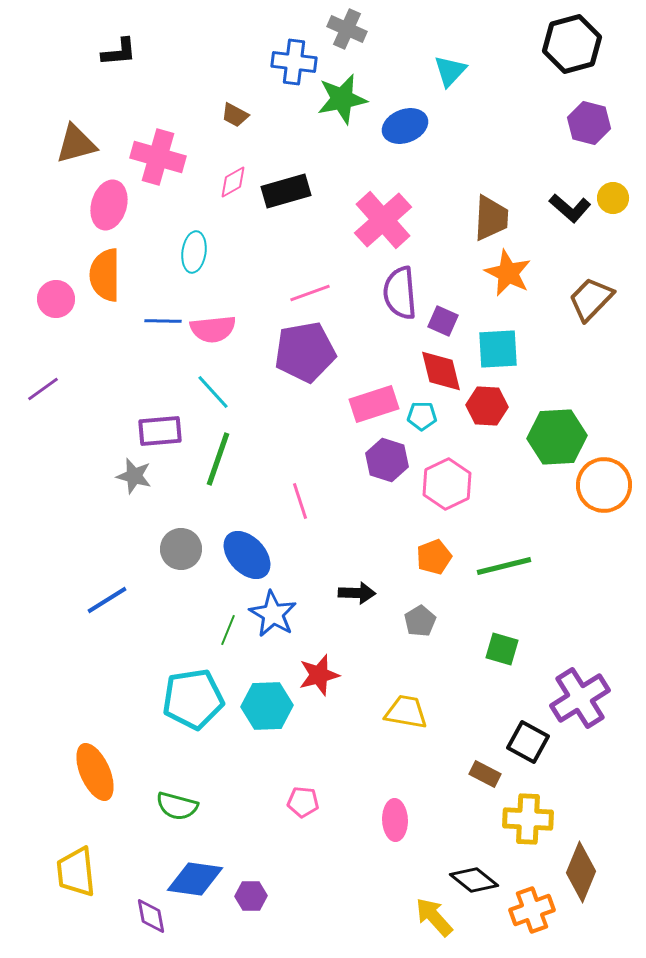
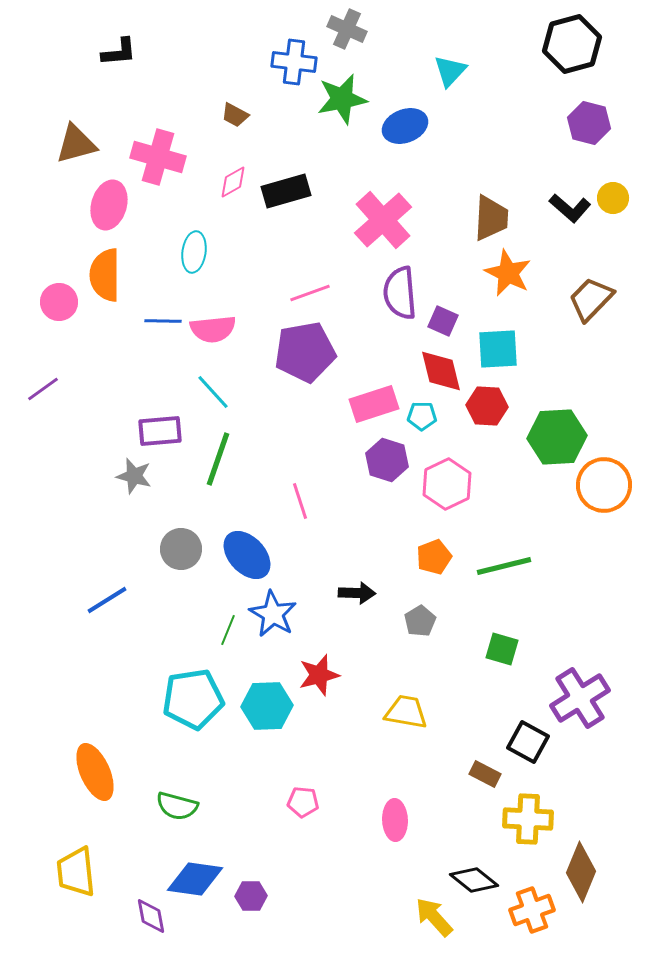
pink circle at (56, 299): moved 3 px right, 3 px down
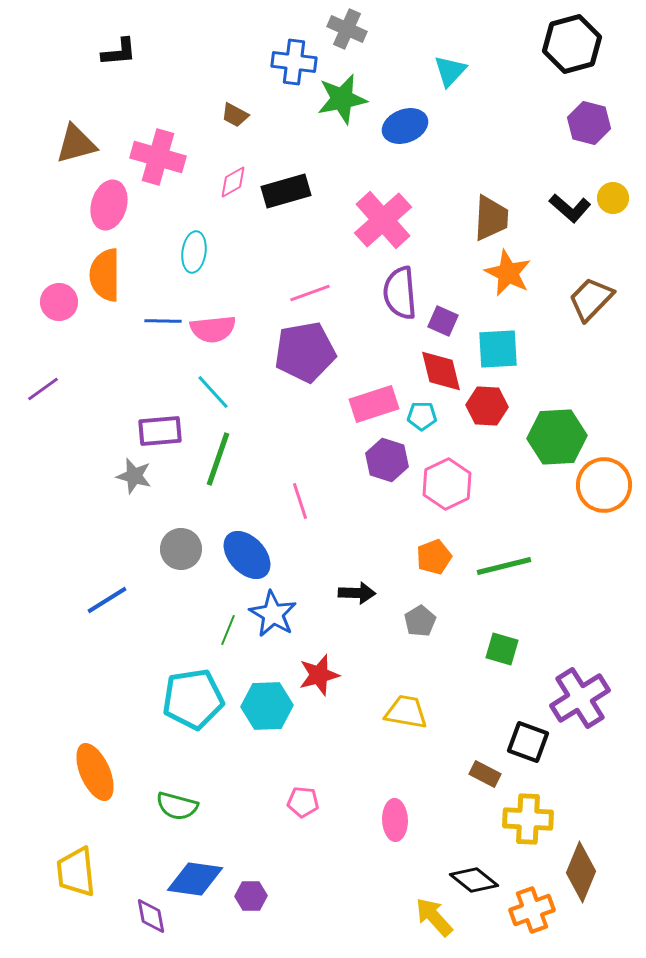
black square at (528, 742): rotated 9 degrees counterclockwise
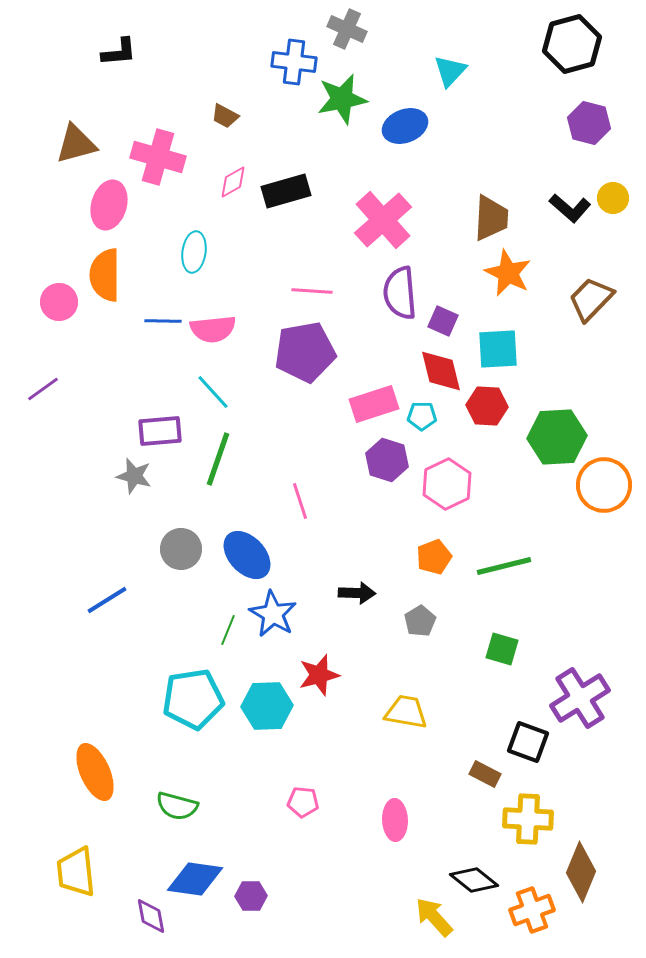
brown trapezoid at (235, 115): moved 10 px left, 1 px down
pink line at (310, 293): moved 2 px right, 2 px up; rotated 24 degrees clockwise
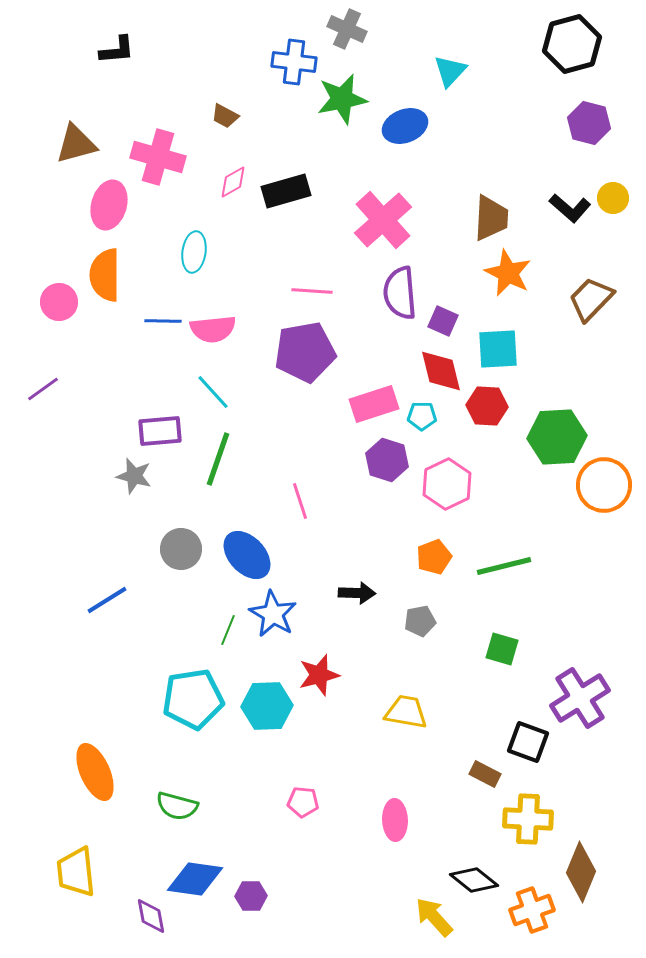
black L-shape at (119, 52): moved 2 px left, 2 px up
gray pentagon at (420, 621): rotated 20 degrees clockwise
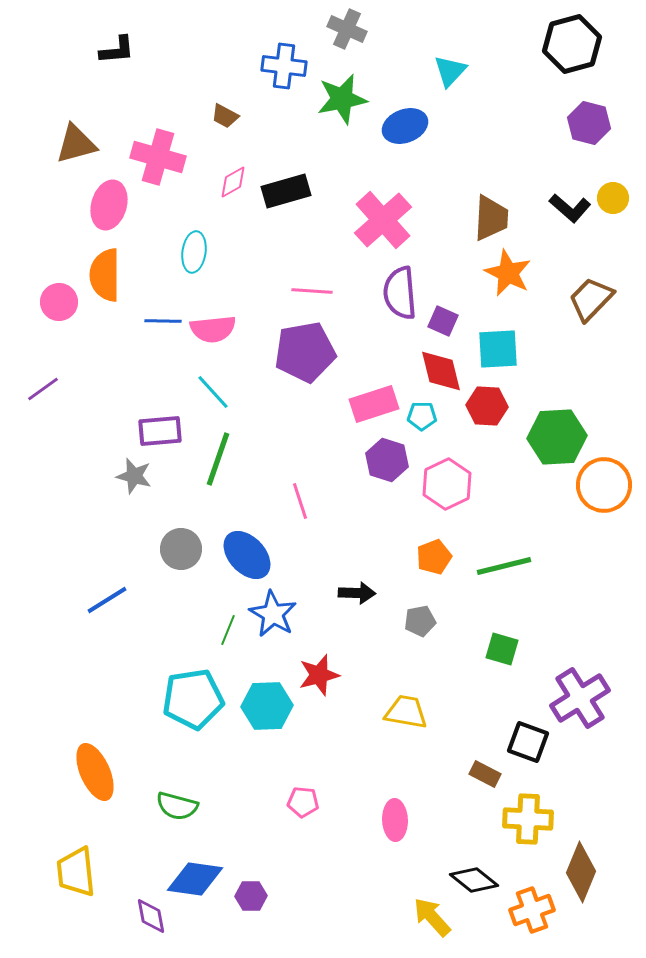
blue cross at (294, 62): moved 10 px left, 4 px down
yellow arrow at (434, 917): moved 2 px left
